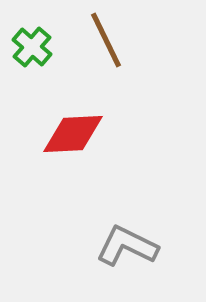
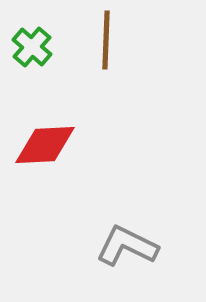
brown line: rotated 28 degrees clockwise
red diamond: moved 28 px left, 11 px down
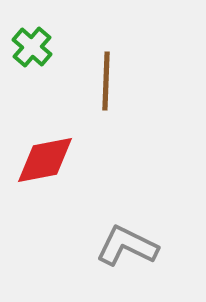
brown line: moved 41 px down
red diamond: moved 15 px down; rotated 8 degrees counterclockwise
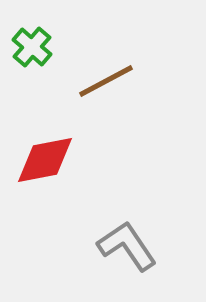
brown line: rotated 60 degrees clockwise
gray L-shape: rotated 30 degrees clockwise
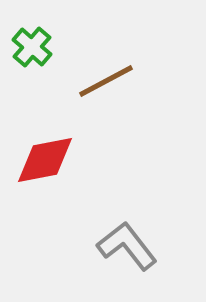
gray L-shape: rotated 4 degrees counterclockwise
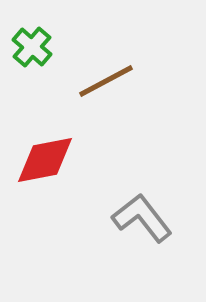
gray L-shape: moved 15 px right, 28 px up
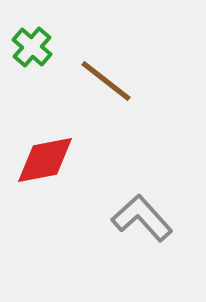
brown line: rotated 66 degrees clockwise
gray L-shape: rotated 4 degrees counterclockwise
